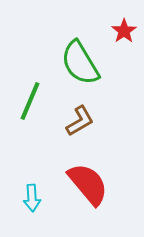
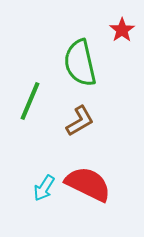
red star: moved 2 px left, 1 px up
green semicircle: rotated 18 degrees clockwise
red semicircle: rotated 24 degrees counterclockwise
cyan arrow: moved 12 px right, 10 px up; rotated 36 degrees clockwise
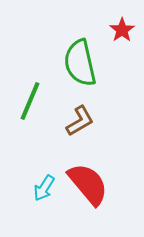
red semicircle: rotated 24 degrees clockwise
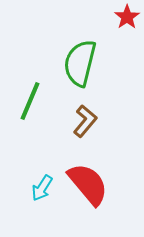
red star: moved 5 px right, 13 px up
green semicircle: rotated 27 degrees clockwise
brown L-shape: moved 5 px right; rotated 20 degrees counterclockwise
cyan arrow: moved 2 px left
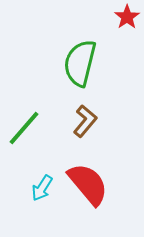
green line: moved 6 px left, 27 px down; rotated 18 degrees clockwise
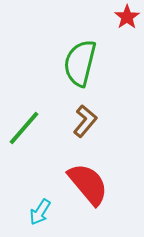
cyan arrow: moved 2 px left, 24 px down
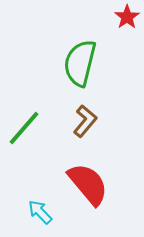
cyan arrow: rotated 104 degrees clockwise
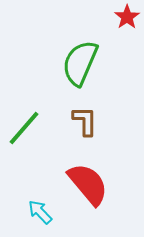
green semicircle: rotated 9 degrees clockwise
brown L-shape: rotated 40 degrees counterclockwise
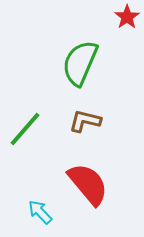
brown L-shape: rotated 76 degrees counterclockwise
green line: moved 1 px right, 1 px down
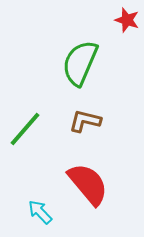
red star: moved 3 px down; rotated 20 degrees counterclockwise
